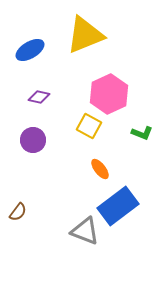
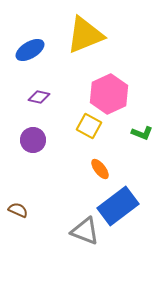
brown semicircle: moved 2 px up; rotated 102 degrees counterclockwise
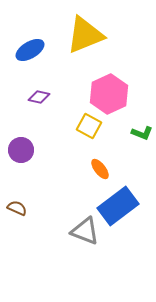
purple circle: moved 12 px left, 10 px down
brown semicircle: moved 1 px left, 2 px up
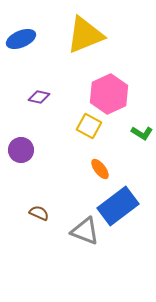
blue ellipse: moved 9 px left, 11 px up; rotated 8 degrees clockwise
green L-shape: rotated 10 degrees clockwise
brown semicircle: moved 22 px right, 5 px down
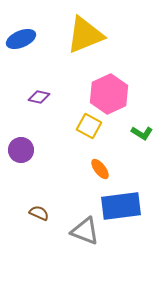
blue rectangle: moved 3 px right; rotated 30 degrees clockwise
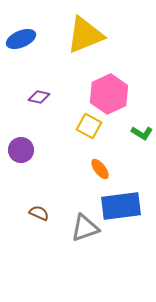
gray triangle: moved 3 px up; rotated 40 degrees counterclockwise
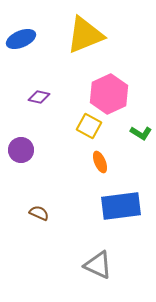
green L-shape: moved 1 px left
orange ellipse: moved 7 px up; rotated 15 degrees clockwise
gray triangle: moved 13 px right, 37 px down; rotated 44 degrees clockwise
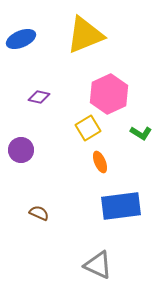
yellow square: moved 1 px left, 2 px down; rotated 30 degrees clockwise
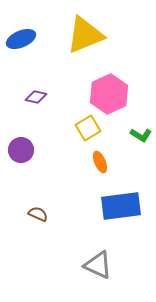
purple diamond: moved 3 px left
green L-shape: moved 2 px down
brown semicircle: moved 1 px left, 1 px down
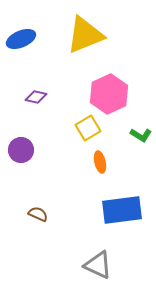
orange ellipse: rotated 10 degrees clockwise
blue rectangle: moved 1 px right, 4 px down
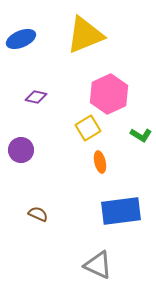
blue rectangle: moved 1 px left, 1 px down
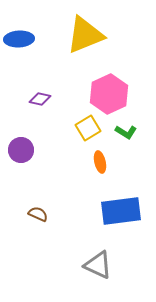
blue ellipse: moved 2 px left; rotated 20 degrees clockwise
purple diamond: moved 4 px right, 2 px down
green L-shape: moved 15 px left, 3 px up
